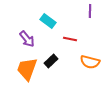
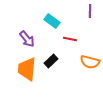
cyan rectangle: moved 4 px right
orange trapezoid: rotated 15 degrees counterclockwise
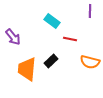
purple arrow: moved 14 px left, 2 px up
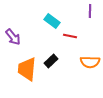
red line: moved 3 px up
orange semicircle: rotated 12 degrees counterclockwise
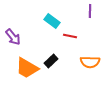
orange trapezoid: moved 1 px up; rotated 65 degrees counterclockwise
